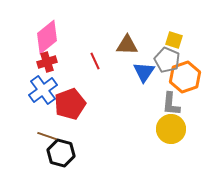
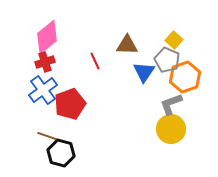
yellow square: rotated 24 degrees clockwise
red cross: moved 2 px left
gray L-shape: rotated 65 degrees clockwise
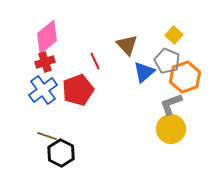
yellow square: moved 5 px up
brown triangle: rotated 45 degrees clockwise
gray pentagon: moved 1 px down
blue triangle: rotated 15 degrees clockwise
red pentagon: moved 8 px right, 14 px up
black hexagon: rotated 12 degrees clockwise
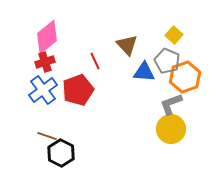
blue triangle: rotated 45 degrees clockwise
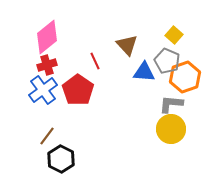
red cross: moved 2 px right, 3 px down
red pentagon: rotated 16 degrees counterclockwise
gray L-shape: rotated 25 degrees clockwise
brown line: rotated 72 degrees counterclockwise
black hexagon: moved 6 px down
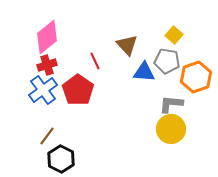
gray pentagon: rotated 15 degrees counterclockwise
orange hexagon: moved 11 px right
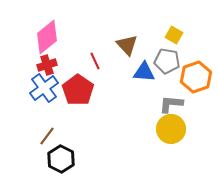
yellow square: rotated 12 degrees counterclockwise
blue cross: moved 1 px right, 2 px up
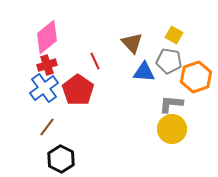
brown triangle: moved 5 px right, 2 px up
gray pentagon: moved 2 px right
yellow circle: moved 1 px right
brown line: moved 9 px up
